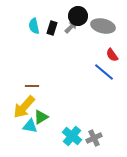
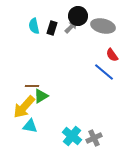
green triangle: moved 21 px up
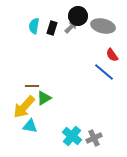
cyan semicircle: rotated 21 degrees clockwise
green triangle: moved 3 px right, 2 px down
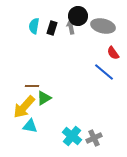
gray arrow: rotated 56 degrees counterclockwise
red semicircle: moved 1 px right, 2 px up
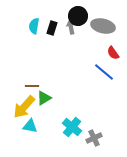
cyan cross: moved 9 px up
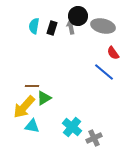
cyan triangle: moved 2 px right
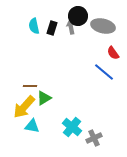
cyan semicircle: rotated 21 degrees counterclockwise
brown line: moved 2 px left
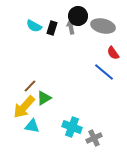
cyan semicircle: rotated 49 degrees counterclockwise
brown line: rotated 48 degrees counterclockwise
cyan cross: rotated 18 degrees counterclockwise
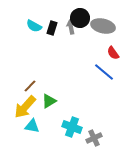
black circle: moved 2 px right, 2 px down
green triangle: moved 5 px right, 3 px down
yellow arrow: moved 1 px right
